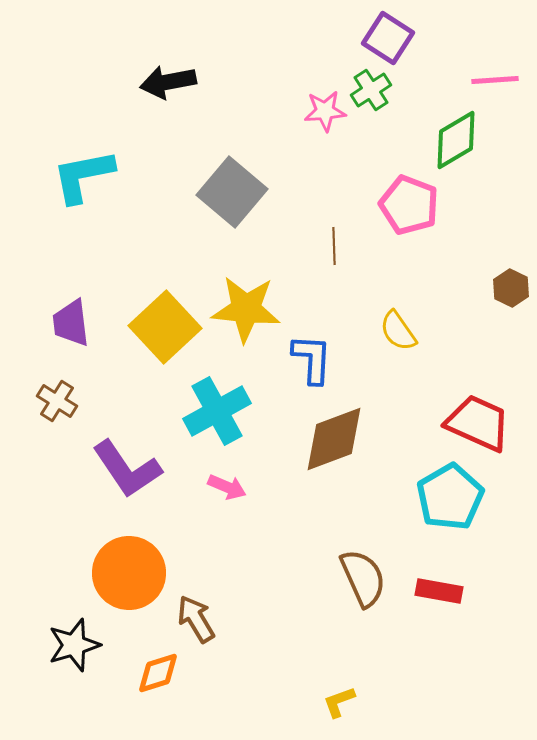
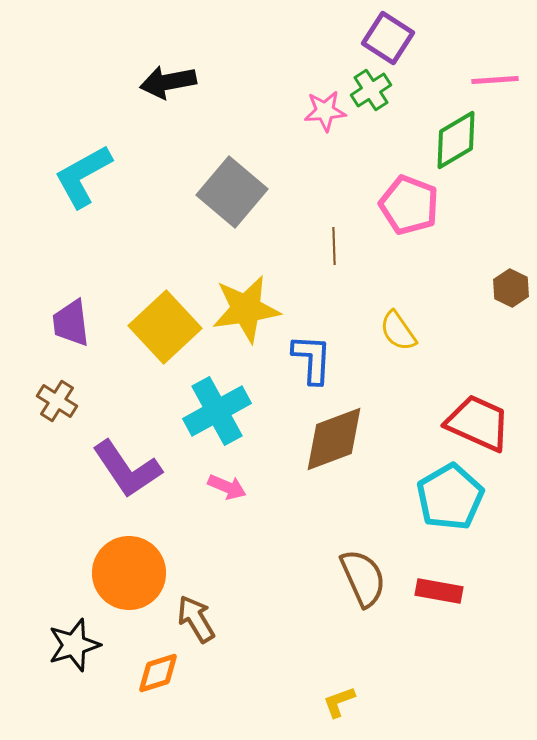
cyan L-shape: rotated 18 degrees counterclockwise
yellow star: rotated 14 degrees counterclockwise
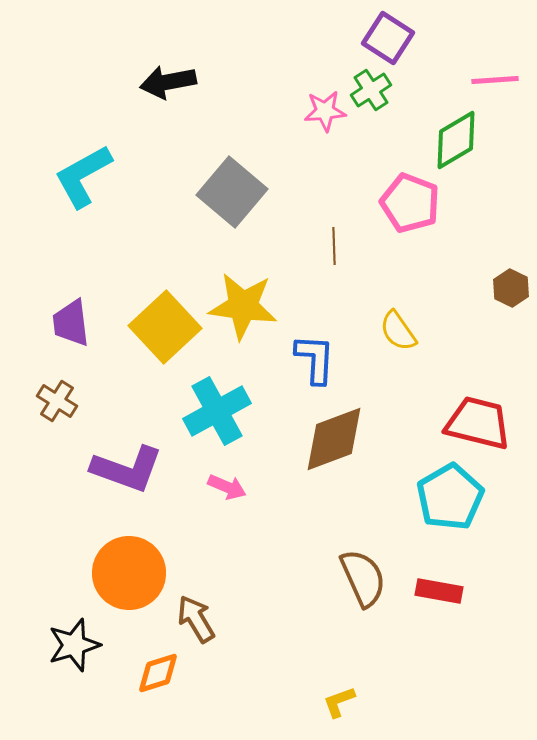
pink pentagon: moved 1 px right, 2 px up
yellow star: moved 3 px left, 3 px up; rotated 16 degrees clockwise
blue L-shape: moved 3 px right
red trapezoid: rotated 10 degrees counterclockwise
purple L-shape: rotated 36 degrees counterclockwise
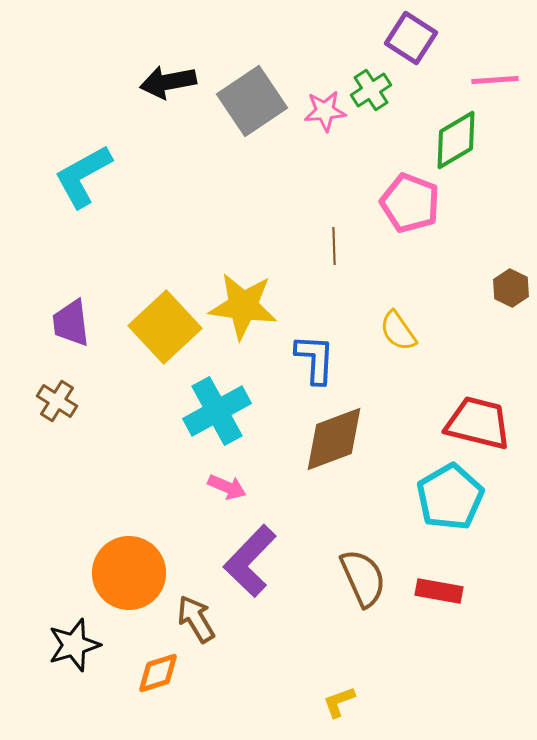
purple square: moved 23 px right
gray square: moved 20 px right, 91 px up; rotated 16 degrees clockwise
purple L-shape: moved 123 px right, 92 px down; rotated 114 degrees clockwise
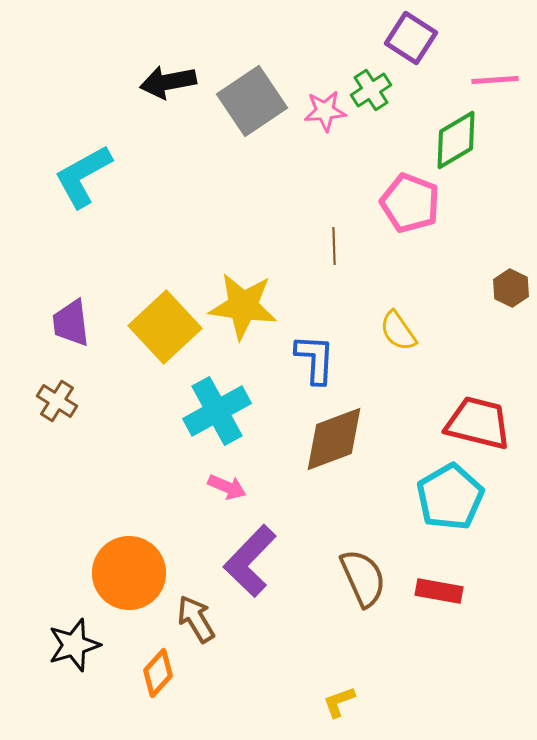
orange diamond: rotated 30 degrees counterclockwise
